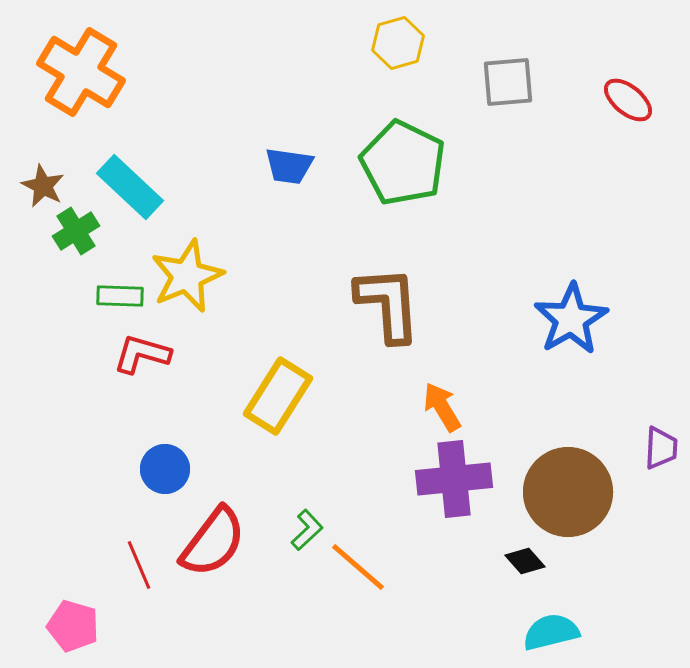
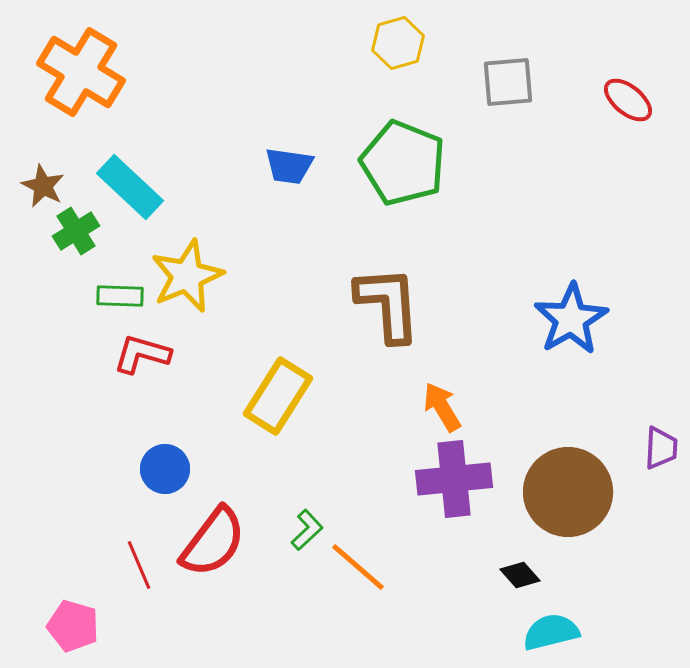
green pentagon: rotated 4 degrees counterclockwise
black diamond: moved 5 px left, 14 px down
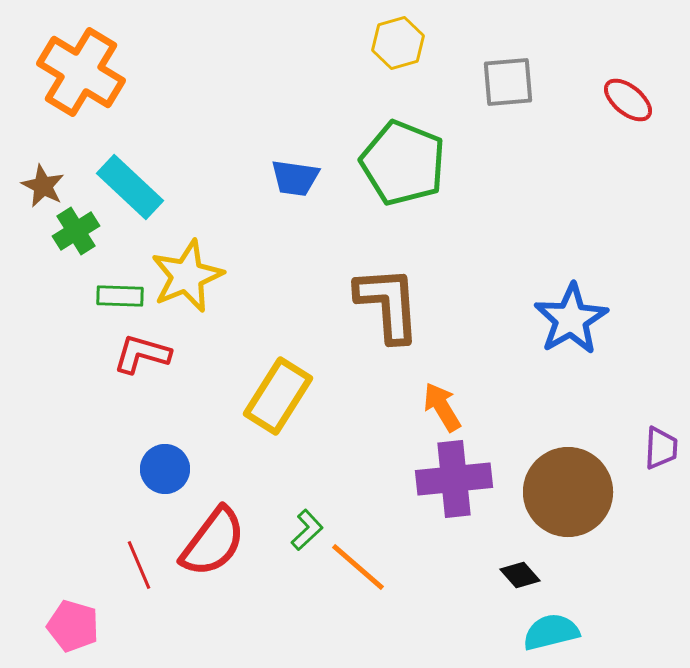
blue trapezoid: moved 6 px right, 12 px down
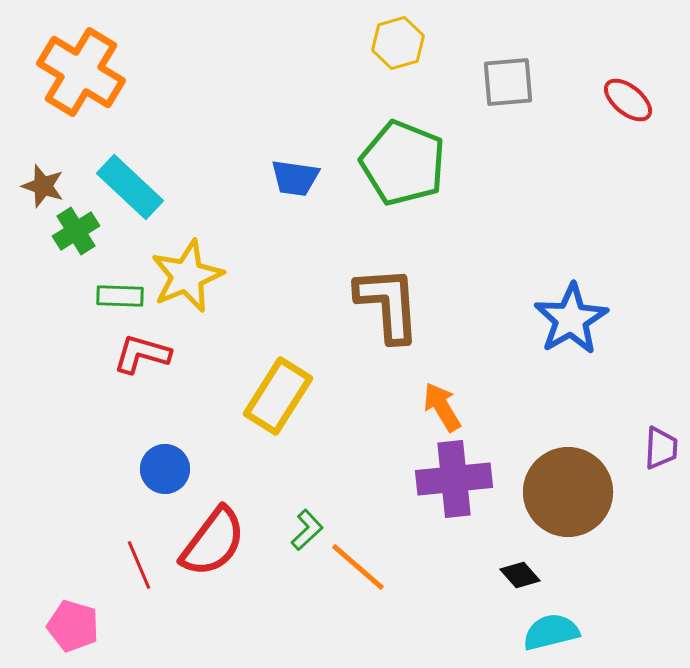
brown star: rotated 9 degrees counterclockwise
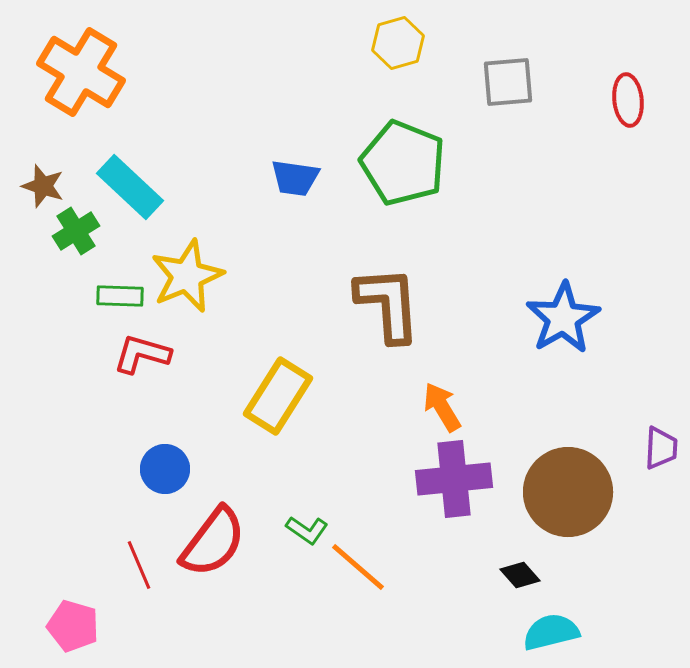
red ellipse: rotated 45 degrees clockwise
blue star: moved 8 px left, 1 px up
green L-shape: rotated 78 degrees clockwise
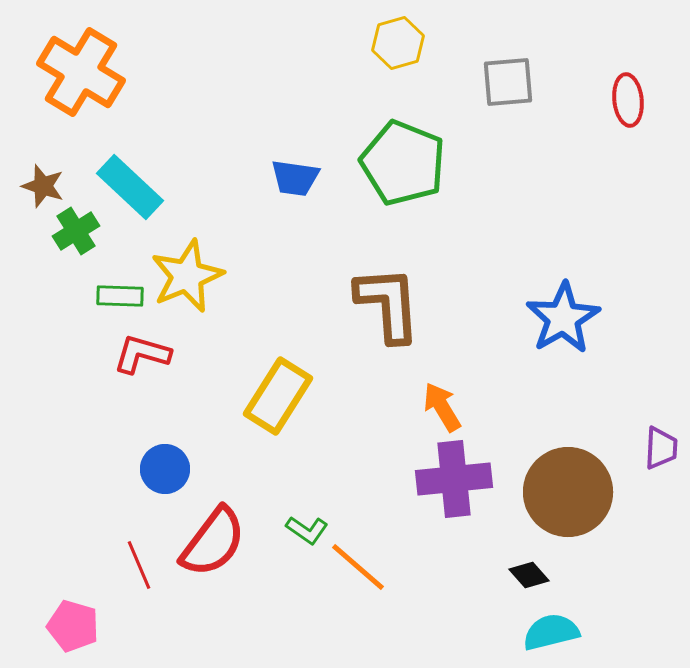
black diamond: moved 9 px right
